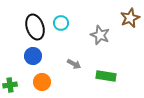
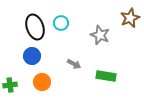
blue circle: moved 1 px left
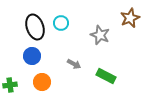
green rectangle: rotated 18 degrees clockwise
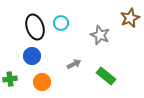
gray arrow: rotated 56 degrees counterclockwise
green rectangle: rotated 12 degrees clockwise
green cross: moved 6 px up
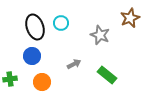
green rectangle: moved 1 px right, 1 px up
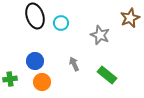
black ellipse: moved 11 px up
blue circle: moved 3 px right, 5 px down
gray arrow: rotated 88 degrees counterclockwise
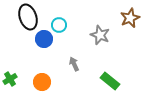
black ellipse: moved 7 px left, 1 px down
cyan circle: moved 2 px left, 2 px down
blue circle: moved 9 px right, 22 px up
green rectangle: moved 3 px right, 6 px down
green cross: rotated 24 degrees counterclockwise
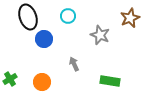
cyan circle: moved 9 px right, 9 px up
green rectangle: rotated 30 degrees counterclockwise
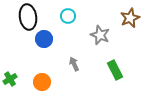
black ellipse: rotated 10 degrees clockwise
green rectangle: moved 5 px right, 11 px up; rotated 54 degrees clockwise
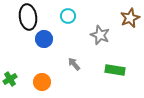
gray arrow: rotated 16 degrees counterclockwise
green rectangle: rotated 54 degrees counterclockwise
